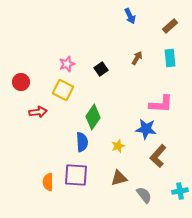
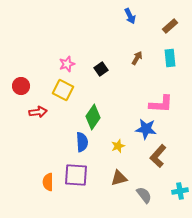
red circle: moved 4 px down
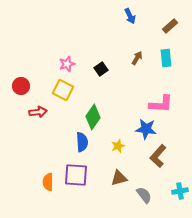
cyan rectangle: moved 4 px left
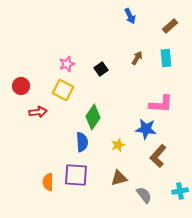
yellow star: moved 1 px up
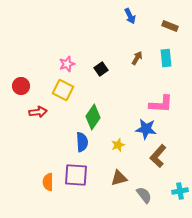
brown rectangle: rotated 63 degrees clockwise
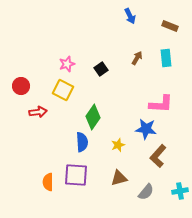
gray semicircle: moved 2 px right, 3 px up; rotated 78 degrees clockwise
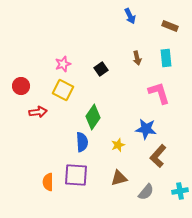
brown arrow: rotated 136 degrees clockwise
pink star: moved 4 px left
pink L-shape: moved 2 px left, 11 px up; rotated 110 degrees counterclockwise
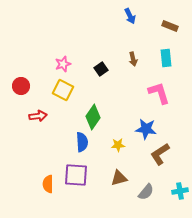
brown arrow: moved 4 px left, 1 px down
red arrow: moved 4 px down
yellow star: rotated 16 degrees clockwise
brown L-shape: moved 2 px right, 2 px up; rotated 15 degrees clockwise
orange semicircle: moved 2 px down
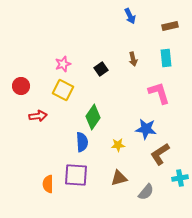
brown rectangle: rotated 35 degrees counterclockwise
cyan cross: moved 13 px up
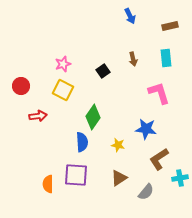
black square: moved 2 px right, 2 px down
yellow star: rotated 16 degrees clockwise
brown L-shape: moved 1 px left, 5 px down
brown triangle: rotated 18 degrees counterclockwise
